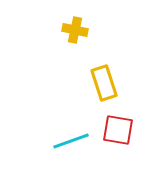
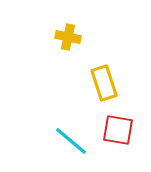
yellow cross: moved 7 px left, 7 px down
cyan line: rotated 60 degrees clockwise
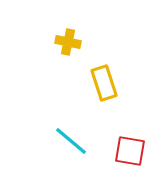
yellow cross: moved 5 px down
red square: moved 12 px right, 21 px down
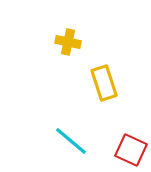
red square: moved 1 px right, 1 px up; rotated 16 degrees clockwise
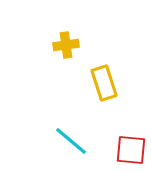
yellow cross: moved 2 px left, 3 px down; rotated 20 degrees counterclockwise
red square: rotated 20 degrees counterclockwise
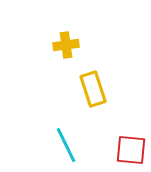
yellow rectangle: moved 11 px left, 6 px down
cyan line: moved 5 px left, 4 px down; rotated 24 degrees clockwise
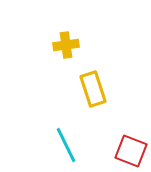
red square: moved 1 px down; rotated 16 degrees clockwise
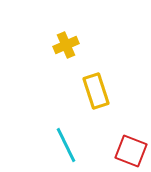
yellow cross: rotated 15 degrees counterclockwise
yellow rectangle: moved 3 px right, 2 px down
